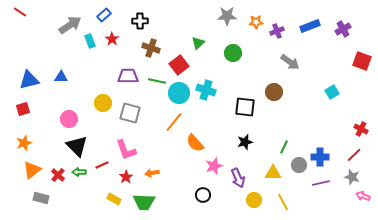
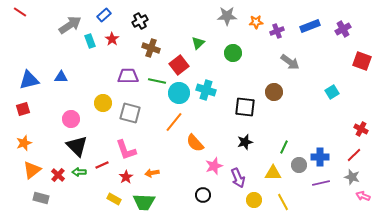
black cross at (140, 21): rotated 28 degrees counterclockwise
pink circle at (69, 119): moved 2 px right
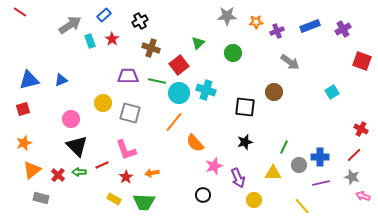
blue triangle at (61, 77): moved 3 px down; rotated 24 degrees counterclockwise
yellow line at (283, 202): moved 19 px right, 4 px down; rotated 12 degrees counterclockwise
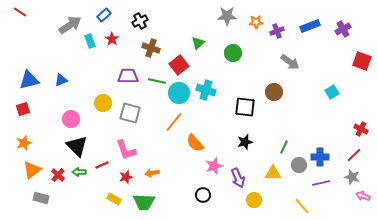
red star at (126, 177): rotated 16 degrees clockwise
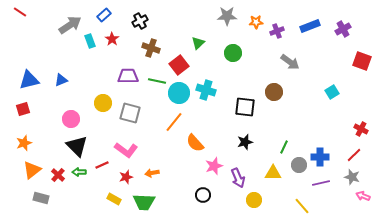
pink L-shape at (126, 150): rotated 35 degrees counterclockwise
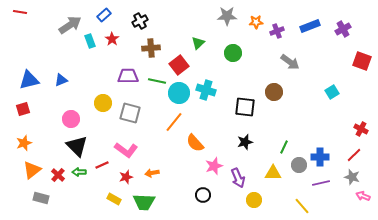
red line at (20, 12): rotated 24 degrees counterclockwise
brown cross at (151, 48): rotated 24 degrees counterclockwise
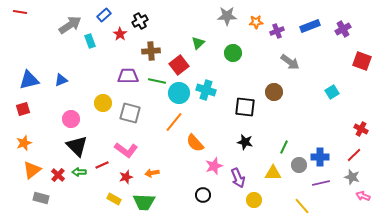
red star at (112, 39): moved 8 px right, 5 px up
brown cross at (151, 48): moved 3 px down
black star at (245, 142): rotated 28 degrees clockwise
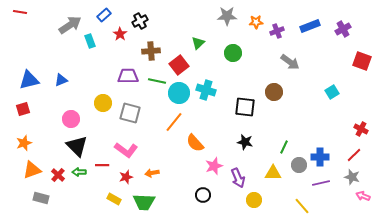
red line at (102, 165): rotated 24 degrees clockwise
orange triangle at (32, 170): rotated 18 degrees clockwise
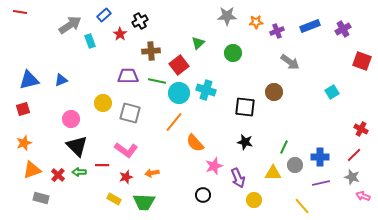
gray circle at (299, 165): moved 4 px left
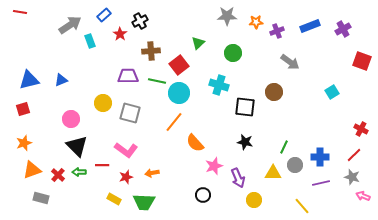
cyan cross at (206, 90): moved 13 px right, 5 px up
